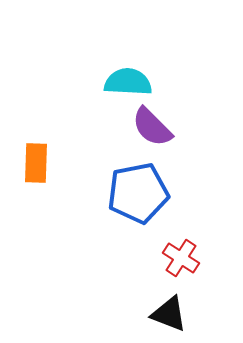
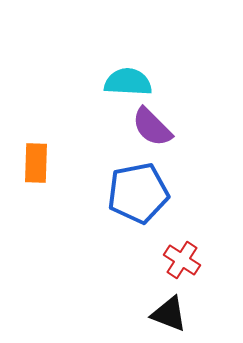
red cross: moved 1 px right, 2 px down
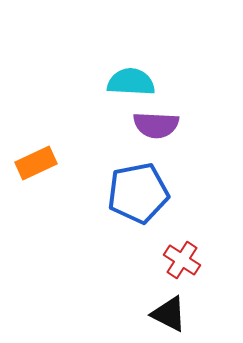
cyan semicircle: moved 3 px right
purple semicircle: moved 4 px right, 2 px up; rotated 42 degrees counterclockwise
orange rectangle: rotated 63 degrees clockwise
black triangle: rotated 6 degrees clockwise
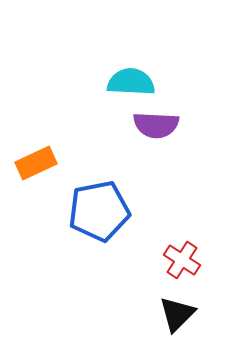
blue pentagon: moved 39 px left, 18 px down
black triangle: moved 8 px right; rotated 48 degrees clockwise
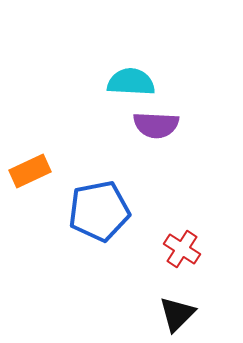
orange rectangle: moved 6 px left, 8 px down
red cross: moved 11 px up
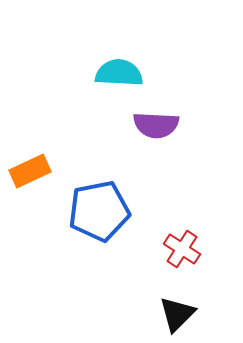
cyan semicircle: moved 12 px left, 9 px up
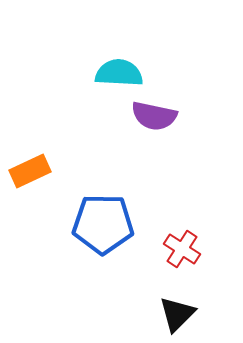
purple semicircle: moved 2 px left, 9 px up; rotated 9 degrees clockwise
blue pentagon: moved 4 px right, 13 px down; rotated 12 degrees clockwise
